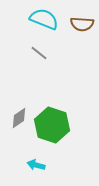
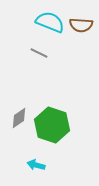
cyan semicircle: moved 6 px right, 3 px down
brown semicircle: moved 1 px left, 1 px down
gray line: rotated 12 degrees counterclockwise
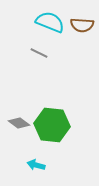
brown semicircle: moved 1 px right
gray diamond: moved 5 px down; rotated 70 degrees clockwise
green hexagon: rotated 12 degrees counterclockwise
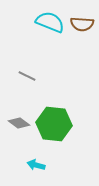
brown semicircle: moved 1 px up
gray line: moved 12 px left, 23 px down
green hexagon: moved 2 px right, 1 px up
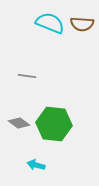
cyan semicircle: moved 1 px down
gray line: rotated 18 degrees counterclockwise
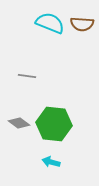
cyan arrow: moved 15 px right, 3 px up
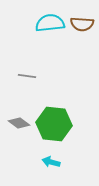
cyan semicircle: rotated 28 degrees counterclockwise
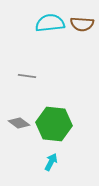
cyan arrow: rotated 102 degrees clockwise
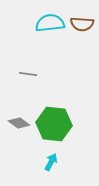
gray line: moved 1 px right, 2 px up
